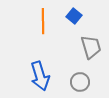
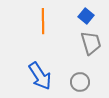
blue square: moved 12 px right
gray trapezoid: moved 4 px up
blue arrow: rotated 16 degrees counterclockwise
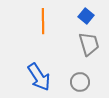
gray trapezoid: moved 2 px left, 1 px down
blue arrow: moved 1 px left, 1 px down
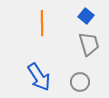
orange line: moved 1 px left, 2 px down
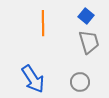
orange line: moved 1 px right
gray trapezoid: moved 2 px up
blue arrow: moved 6 px left, 2 px down
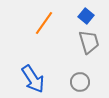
orange line: moved 1 px right; rotated 35 degrees clockwise
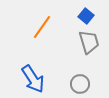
orange line: moved 2 px left, 4 px down
gray circle: moved 2 px down
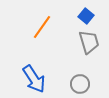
blue arrow: moved 1 px right
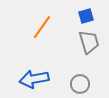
blue square: rotated 35 degrees clockwise
blue arrow: rotated 112 degrees clockwise
